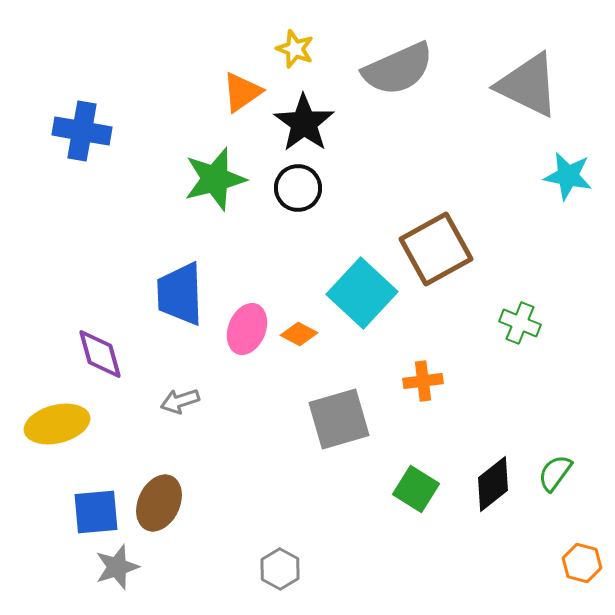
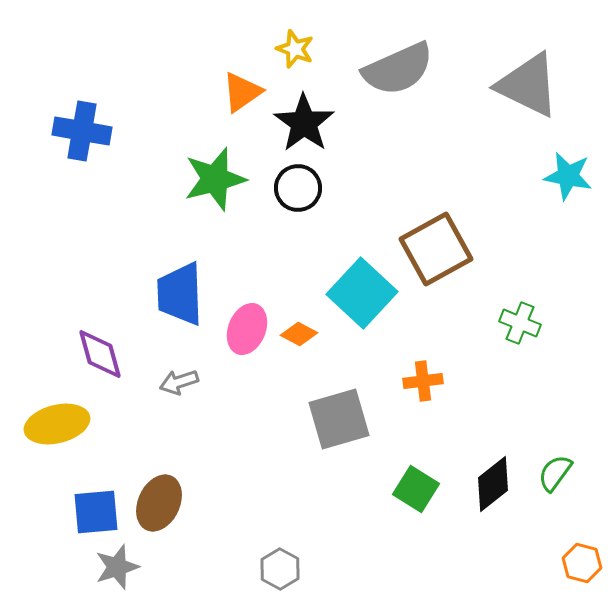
gray arrow: moved 1 px left, 19 px up
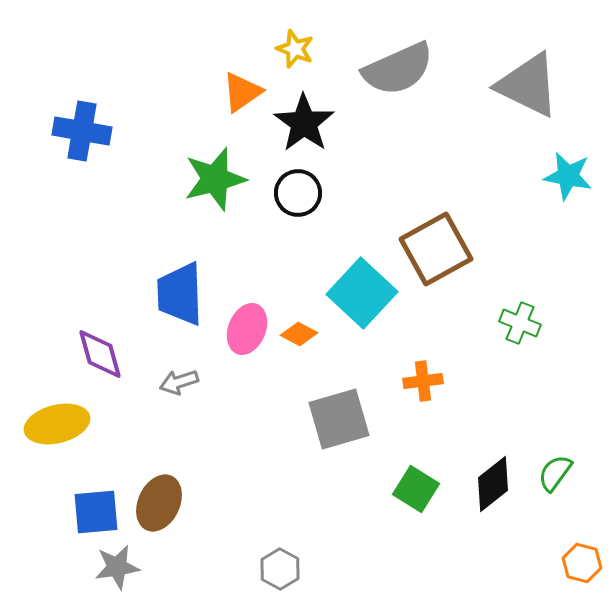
black circle: moved 5 px down
gray star: rotated 9 degrees clockwise
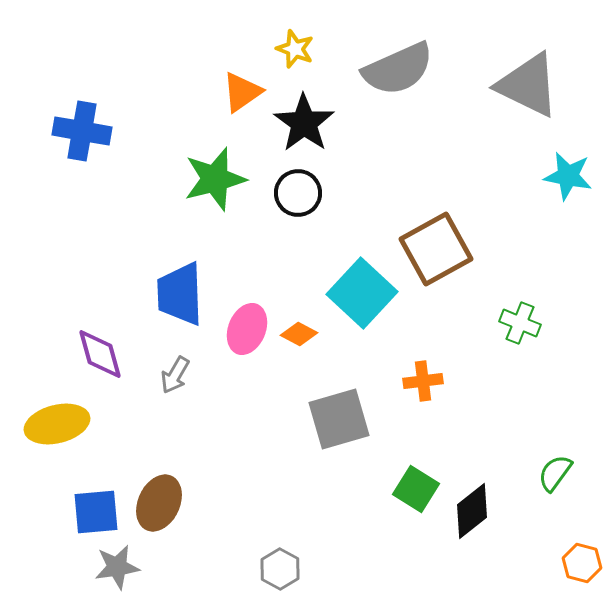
gray arrow: moved 4 px left, 7 px up; rotated 42 degrees counterclockwise
black diamond: moved 21 px left, 27 px down
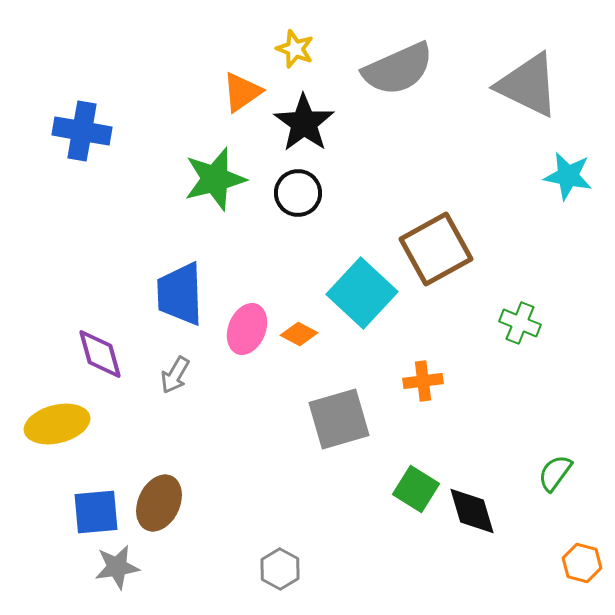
black diamond: rotated 68 degrees counterclockwise
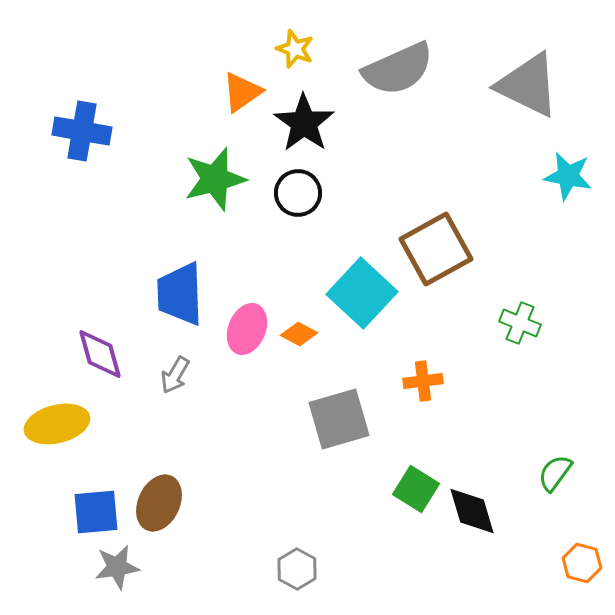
gray hexagon: moved 17 px right
